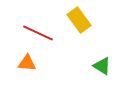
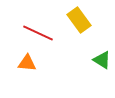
green triangle: moved 6 px up
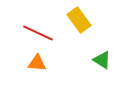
orange triangle: moved 10 px right
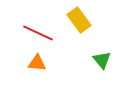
green triangle: rotated 18 degrees clockwise
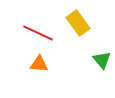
yellow rectangle: moved 1 px left, 3 px down
orange triangle: moved 2 px right, 1 px down
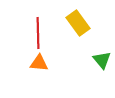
red line: rotated 64 degrees clockwise
orange triangle: moved 1 px up
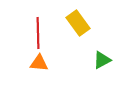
green triangle: rotated 42 degrees clockwise
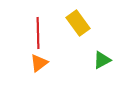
orange triangle: rotated 42 degrees counterclockwise
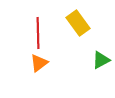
green triangle: moved 1 px left
